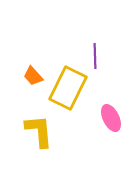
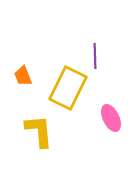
orange trapezoid: moved 10 px left; rotated 20 degrees clockwise
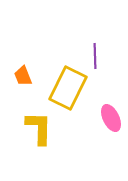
yellow L-shape: moved 3 px up; rotated 6 degrees clockwise
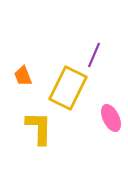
purple line: moved 1 px left, 1 px up; rotated 25 degrees clockwise
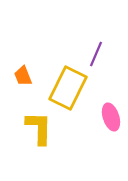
purple line: moved 2 px right, 1 px up
pink ellipse: moved 1 px up; rotated 8 degrees clockwise
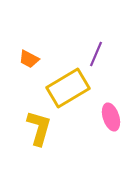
orange trapezoid: moved 6 px right, 17 px up; rotated 40 degrees counterclockwise
yellow rectangle: rotated 33 degrees clockwise
yellow L-shape: rotated 15 degrees clockwise
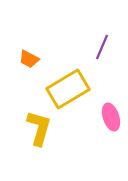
purple line: moved 6 px right, 7 px up
yellow rectangle: moved 1 px down
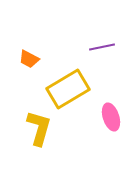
purple line: rotated 55 degrees clockwise
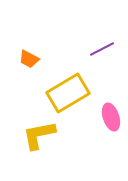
purple line: moved 2 px down; rotated 15 degrees counterclockwise
yellow rectangle: moved 4 px down
yellow L-shape: moved 7 px down; rotated 117 degrees counterclockwise
